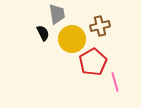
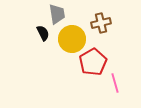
brown cross: moved 1 px right, 3 px up
pink line: moved 1 px down
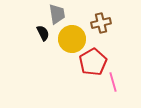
pink line: moved 2 px left, 1 px up
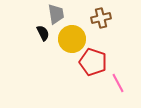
gray trapezoid: moved 1 px left
brown cross: moved 5 px up
red pentagon: rotated 24 degrees counterclockwise
pink line: moved 5 px right, 1 px down; rotated 12 degrees counterclockwise
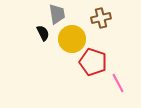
gray trapezoid: moved 1 px right
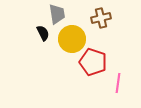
pink line: rotated 36 degrees clockwise
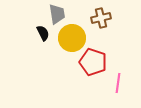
yellow circle: moved 1 px up
